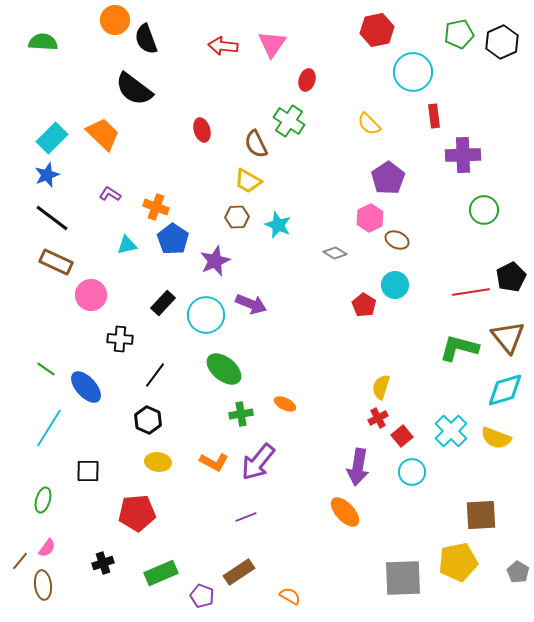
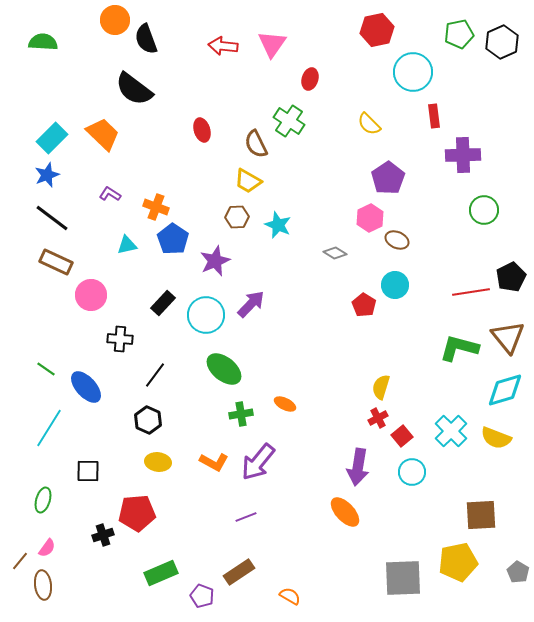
red ellipse at (307, 80): moved 3 px right, 1 px up
purple arrow at (251, 304): rotated 68 degrees counterclockwise
black cross at (103, 563): moved 28 px up
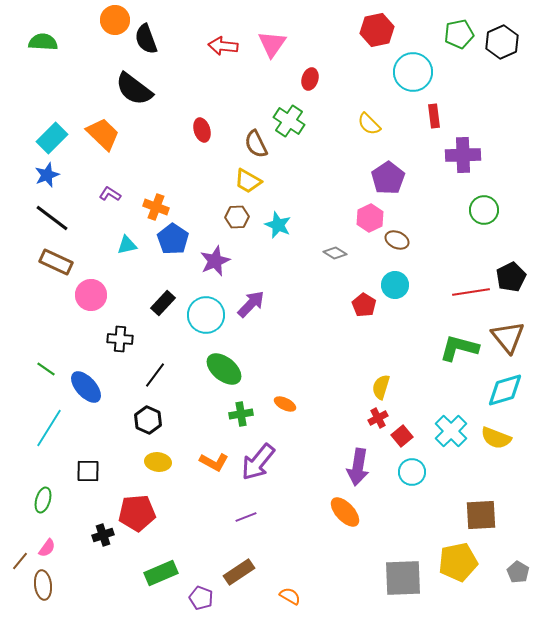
purple pentagon at (202, 596): moved 1 px left, 2 px down
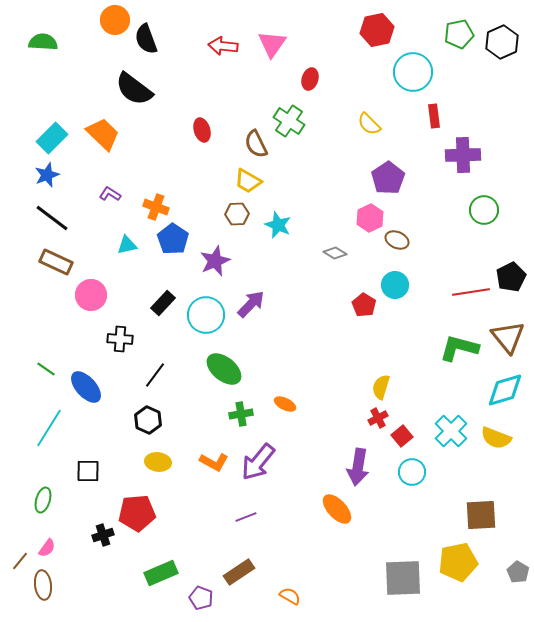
brown hexagon at (237, 217): moved 3 px up
orange ellipse at (345, 512): moved 8 px left, 3 px up
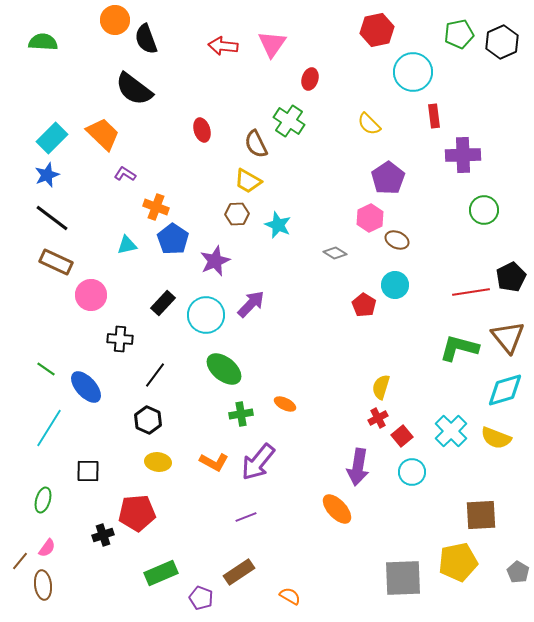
purple L-shape at (110, 194): moved 15 px right, 20 px up
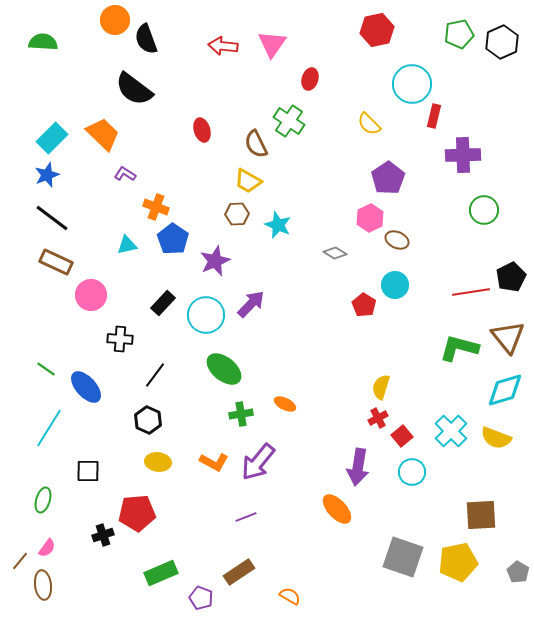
cyan circle at (413, 72): moved 1 px left, 12 px down
red rectangle at (434, 116): rotated 20 degrees clockwise
gray square at (403, 578): moved 21 px up; rotated 21 degrees clockwise
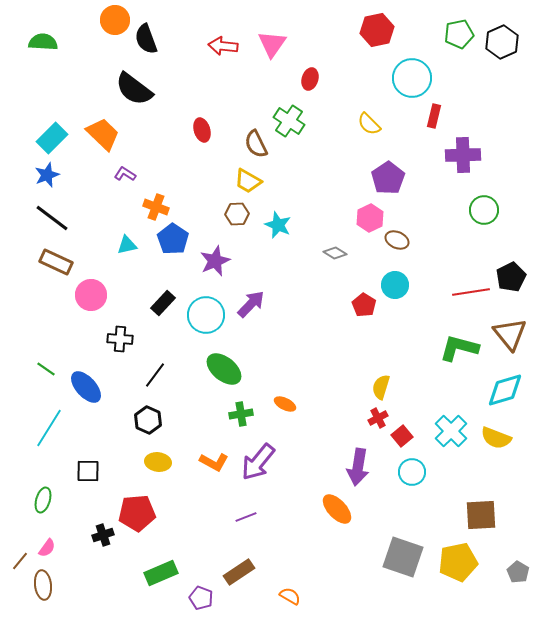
cyan circle at (412, 84): moved 6 px up
brown triangle at (508, 337): moved 2 px right, 3 px up
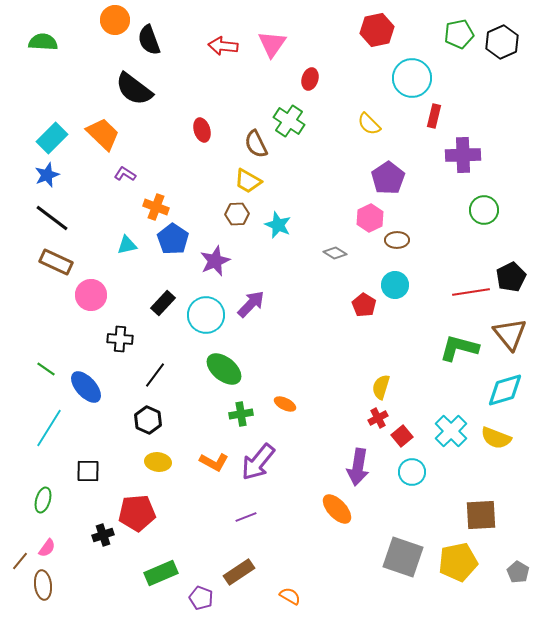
black semicircle at (146, 39): moved 3 px right, 1 px down
brown ellipse at (397, 240): rotated 25 degrees counterclockwise
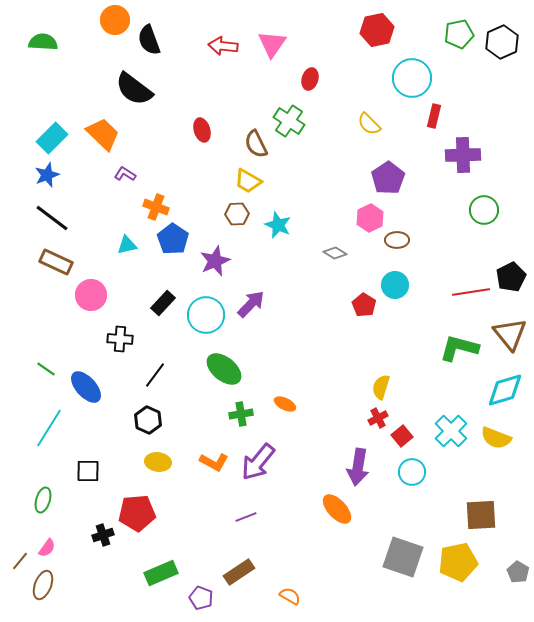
brown ellipse at (43, 585): rotated 28 degrees clockwise
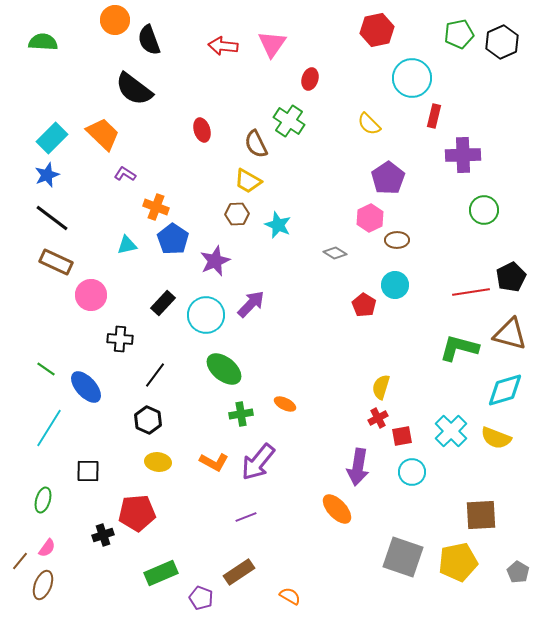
brown triangle at (510, 334): rotated 36 degrees counterclockwise
red square at (402, 436): rotated 30 degrees clockwise
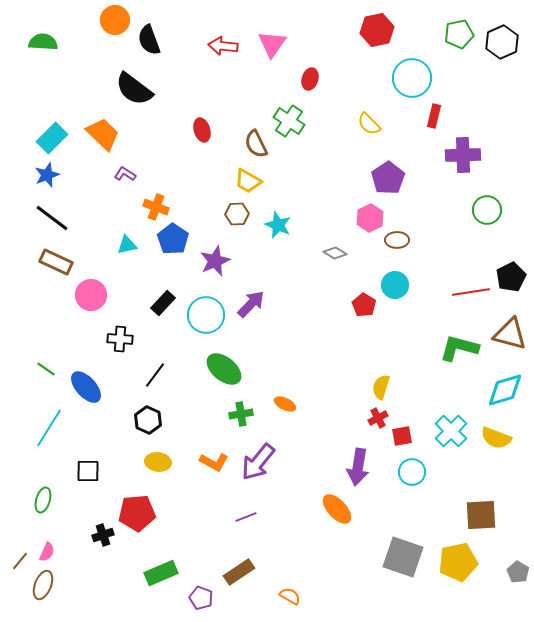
green circle at (484, 210): moved 3 px right
pink semicircle at (47, 548): moved 4 px down; rotated 12 degrees counterclockwise
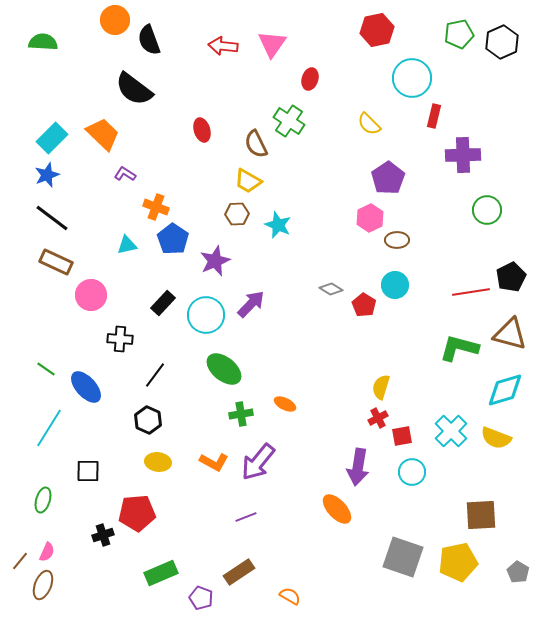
gray diamond at (335, 253): moved 4 px left, 36 px down
